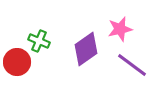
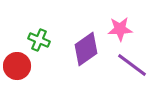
pink star: rotated 10 degrees clockwise
green cross: moved 1 px up
red circle: moved 4 px down
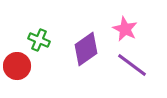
pink star: moved 5 px right; rotated 30 degrees clockwise
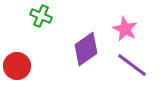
green cross: moved 2 px right, 24 px up
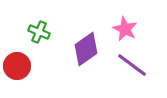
green cross: moved 2 px left, 16 px down
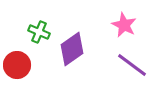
pink star: moved 1 px left, 4 px up
purple diamond: moved 14 px left
red circle: moved 1 px up
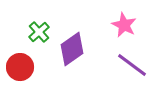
green cross: rotated 25 degrees clockwise
red circle: moved 3 px right, 2 px down
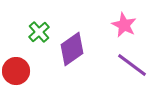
red circle: moved 4 px left, 4 px down
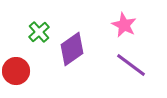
purple line: moved 1 px left
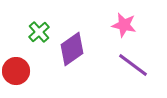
pink star: rotated 15 degrees counterclockwise
purple line: moved 2 px right
